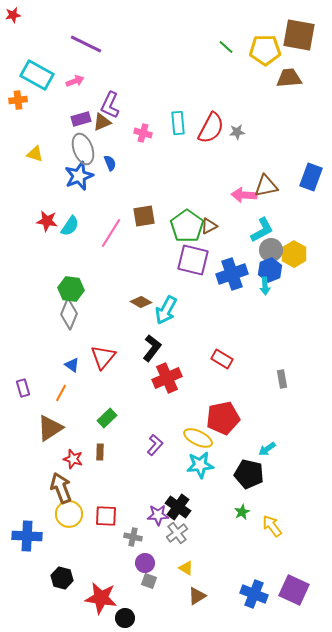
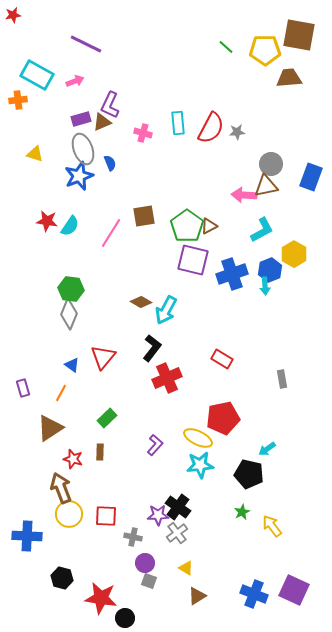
gray circle at (271, 250): moved 86 px up
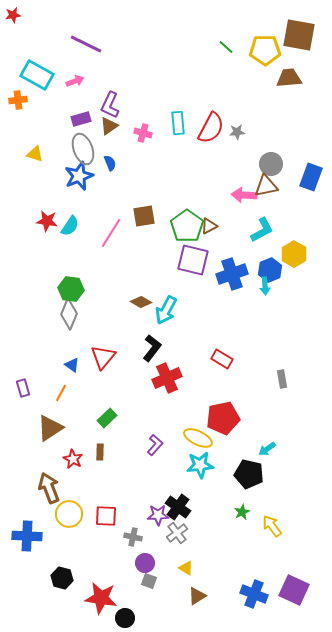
brown triangle at (102, 122): moved 7 px right, 4 px down; rotated 12 degrees counterclockwise
red star at (73, 459): rotated 12 degrees clockwise
brown arrow at (61, 488): moved 12 px left
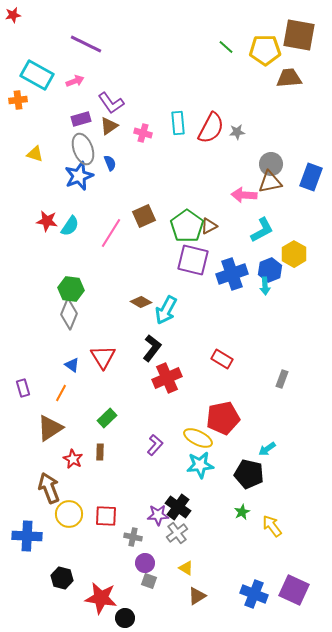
purple L-shape at (110, 105): moved 1 px right, 2 px up; rotated 60 degrees counterclockwise
brown triangle at (266, 186): moved 4 px right, 4 px up
brown square at (144, 216): rotated 15 degrees counterclockwise
red triangle at (103, 357): rotated 12 degrees counterclockwise
gray rectangle at (282, 379): rotated 30 degrees clockwise
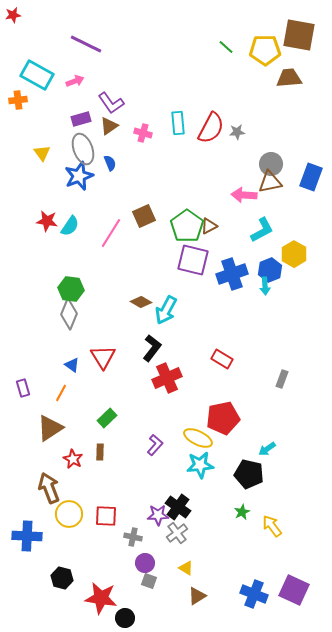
yellow triangle at (35, 154): moved 7 px right, 1 px up; rotated 36 degrees clockwise
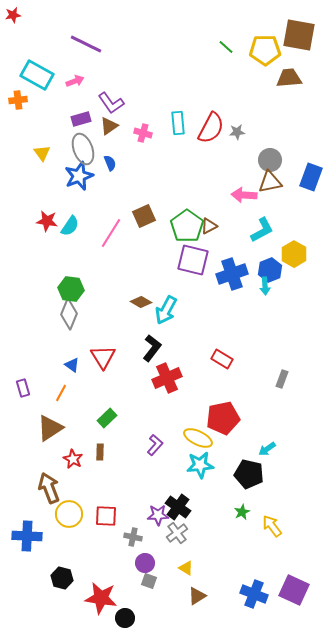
gray circle at (271, 164): moved 1 px left, 4 px up
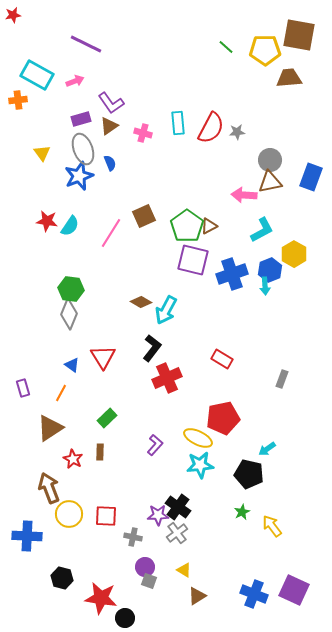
purple circle at (145, 563): moved 4 px down
yellow triangle at (186, 568): moved 2 px left, 2 px down
